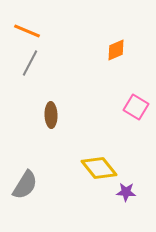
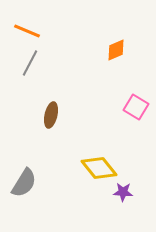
brown ellipse: rotated 15 degrees clockwise
gray semicircle: moved 1 px left, 2 px up
purple star: moved 3 px left
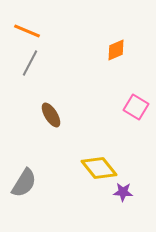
brown ellipse: rotated 45 degrees counterclockwise
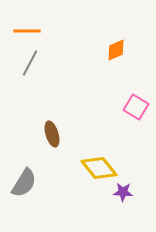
orange line: rotated 24 degrees counterclockwise
brown ellipse: moved 1 px right, 19 px down; rotated 15 degrees clockwise
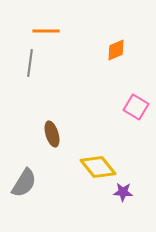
orange line: moved 19 px right
gray line: rotated 20 degrees counterclockwise
yellow diamond: moved 1 px left, 1 px up
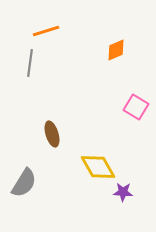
orange line: rotated 16 degrees counterclockwise
yellow diamond: rotated 9 degrees clockwise
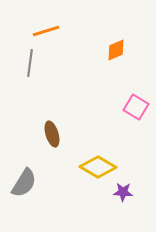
yellow diamond: rotated 30 degrees counterclockwise
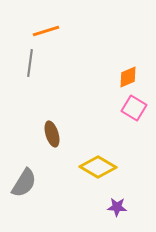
orange diamond: moved 12 px right, 27 px down
pink square: moved 2 px left, 1 px down
purple star: moved 6 px left, 15 px down
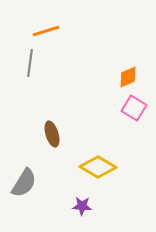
purple star: moved 35 px left, 1 px up
